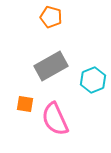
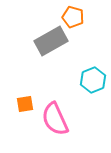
orange pentagon: moved 22 px right
gray rectangle: moved 25 px up
orange square: rotated 18 degrees counterclockwise
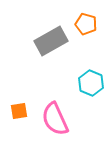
orange pentagon: moved 13 px right, 7 px down
cyan hexagon: moved 2 px left, 3 px down; rotated 15 degrees counterclockwise
orange square: moved 6 px left, 7 px down
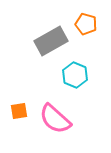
cyan hexagon: moved 16 px left, 8 px up
pink semicircle: rotated 24 degrees counterclockwise
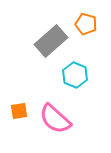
gray rectangle: rotated 12 degrees counterclockwise
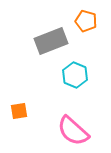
orange pentagon: moved 3 px up
gray rectangle: rotated 20 degrees clockwise
pink semicircle: moved 18 px right, 12 px down
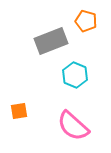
pink semicircle: moved 5 px up
